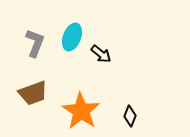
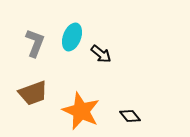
orange star: rotated 9 degrees counterclockwise
black diamond: rotated 60 degrees counterclockwise
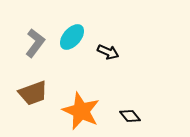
cyan ellipse: rotated 20 degrees clockwise
gray L-shape: rotated 16 degrees clockwise
black arrow: moved 7 px right, 2 px up; rotated 15 degrees counterclockwise
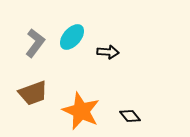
black arrow: rotated 20 degrees counterclockwise
